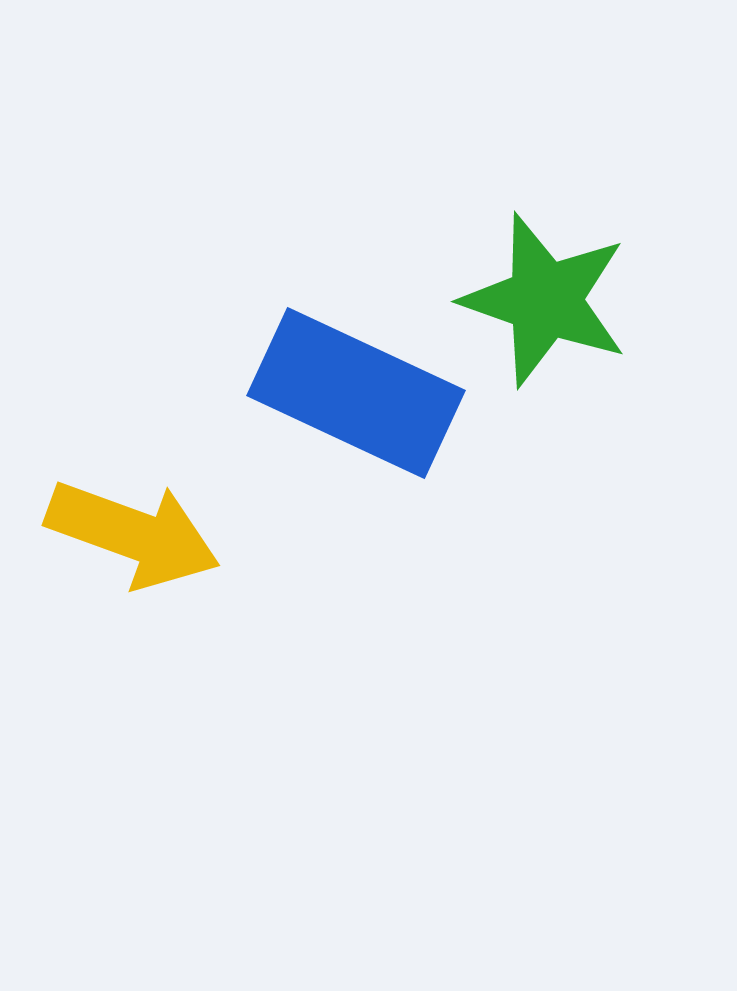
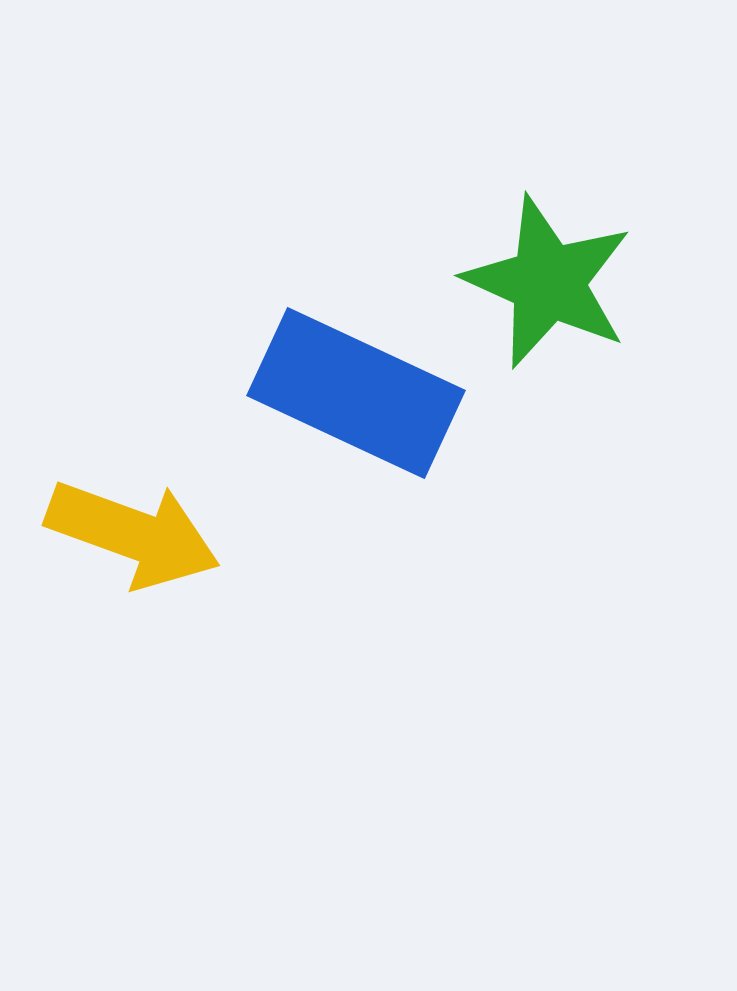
green star: moved 3 px right, 18 px up; rotated 5 degrees clockwise
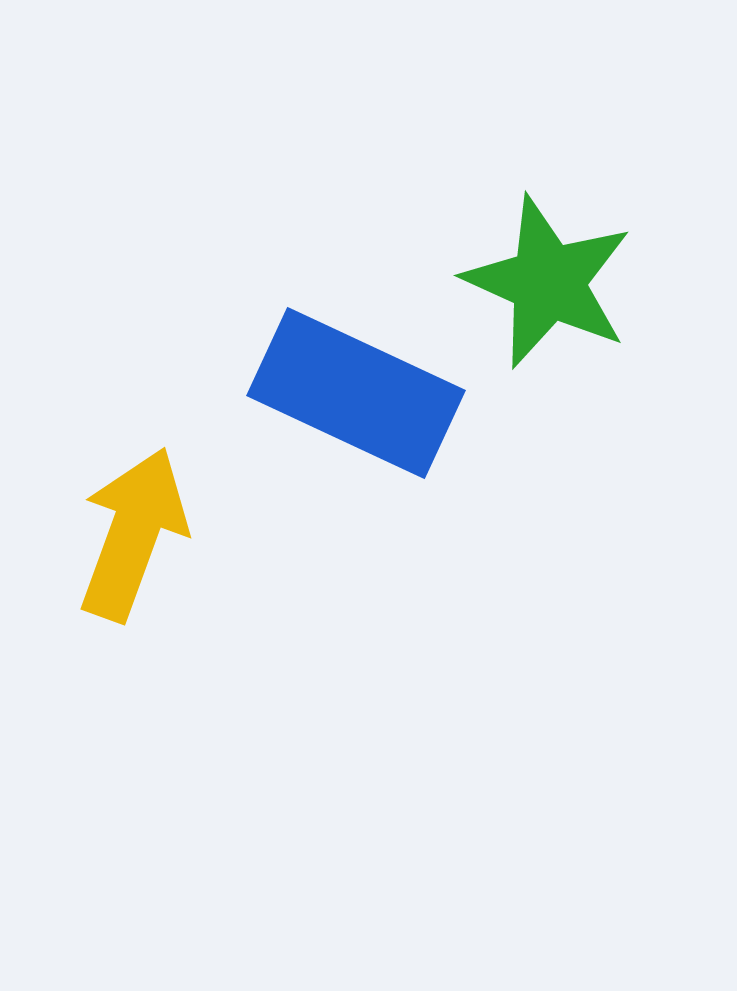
yellow arrow: rotated 90 degrees counterclockwise
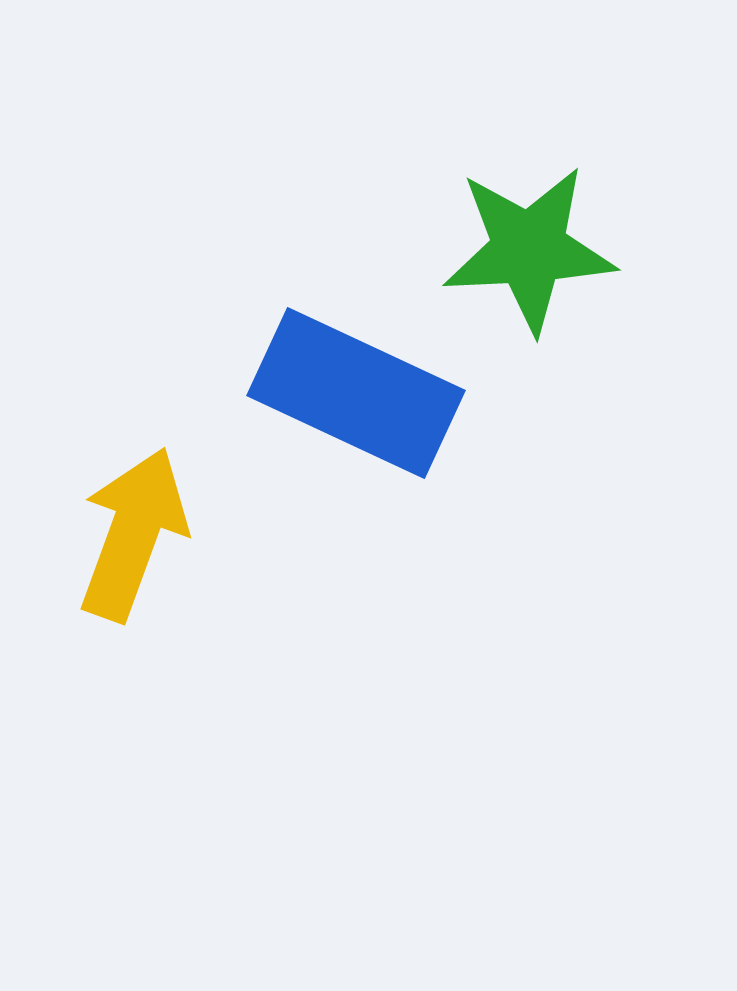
green star: moved 19 px left, 33 px up; rotated 27 degrees counterclockwise
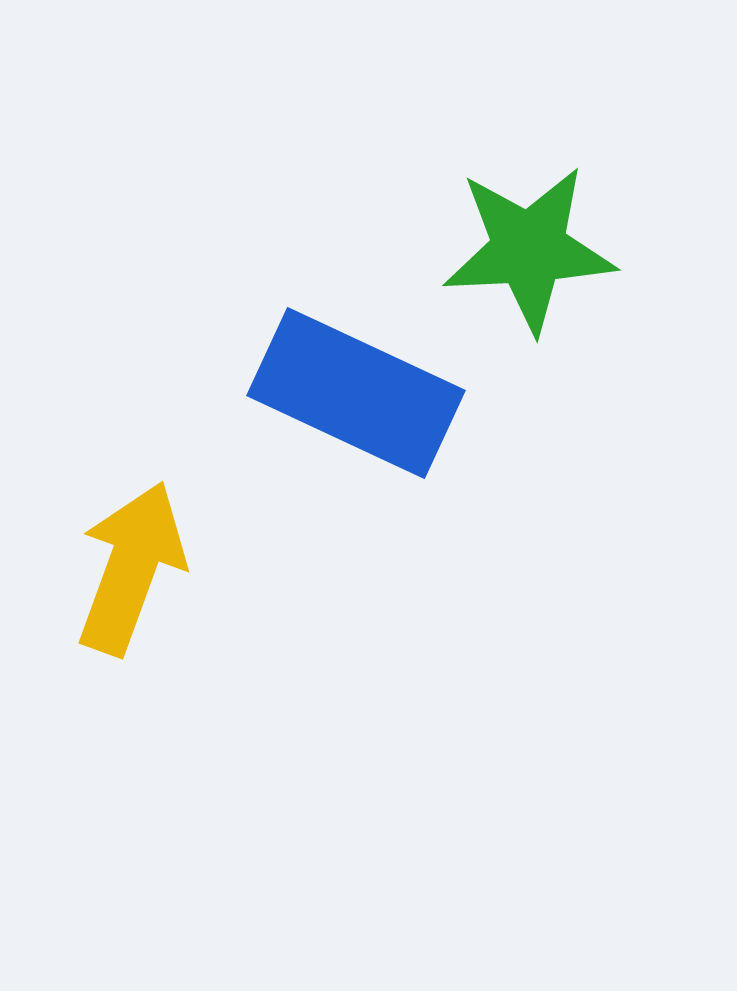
yellow arrow: moved 2 px left, 34 px down
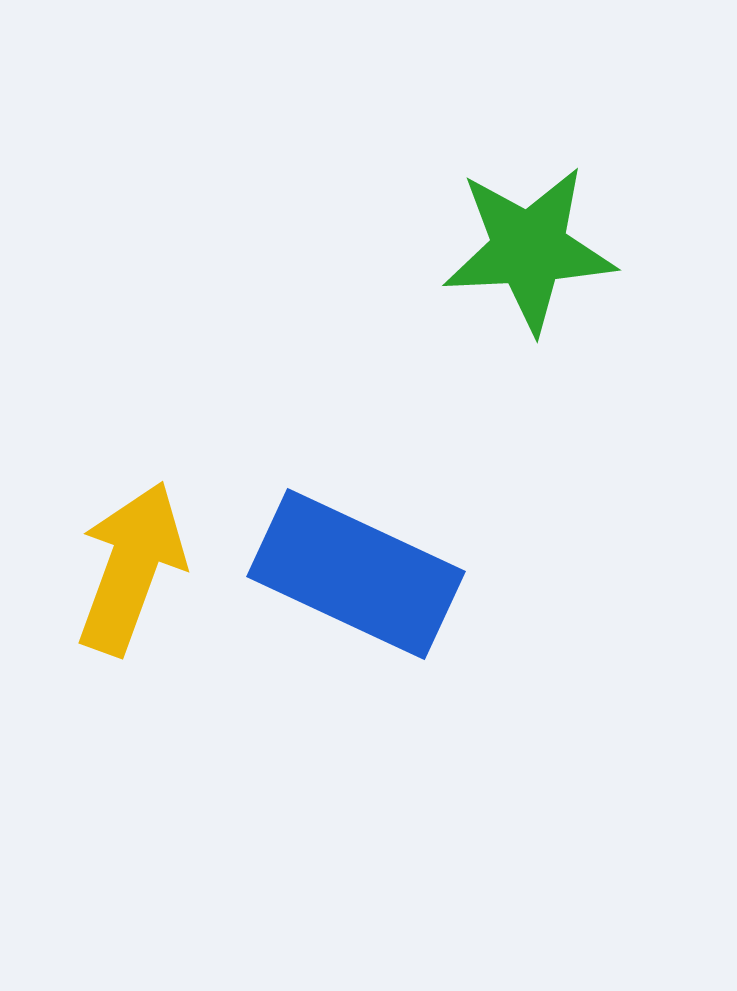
blue rectangle: moved 181 px down
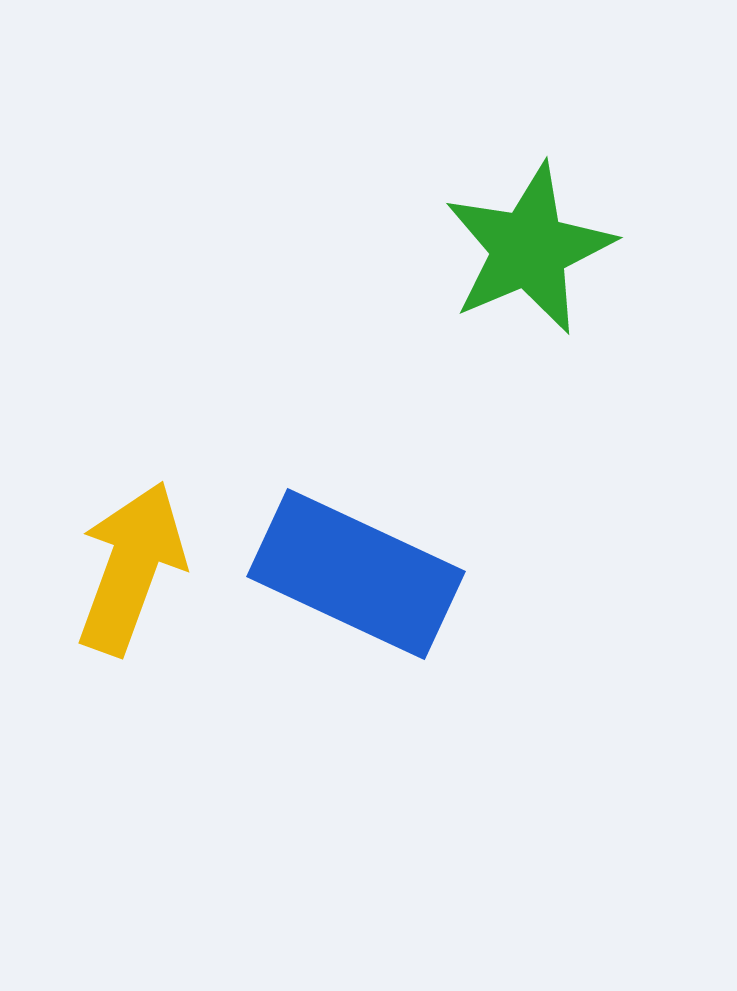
green star: rotated 20 degrees counterclockwise
